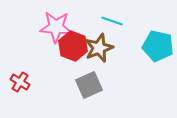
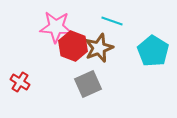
cyan pentagon: moved 5 px left, 5 px down; rotated 20 degrees clockwise
gray square: moved 1 px left, 1 px up
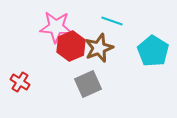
red hexagon: moved 2 px left; rotated 16 degrees clockwise
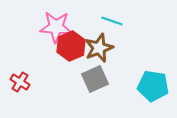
cyan pentagon: moved 35 px down; rotated 24 degrees counterclockwise
gray square: moved 7 px right, 5 px up
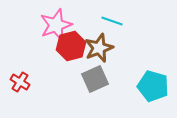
pink star: moved 2 px up; rotated 24 degrees counterclockwise
red hexagon: rotated 8 degrees clockwise
cyan pentagon: rotated 8 degrees clockwise
